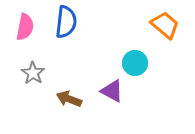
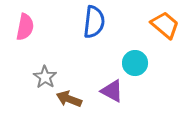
blue semicircle: moved 28 px right
gray star: moved 12 px right, 4 px down
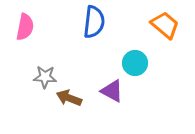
gray star: rotated 30 degrees counterclockwise
brown arrow: moved 1 px up
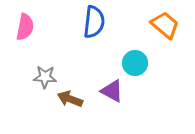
brown arrow: moved 1 px right, 1 px down
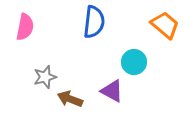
cyan circle: moved 1 px left, 1 px up
gray star: rotated 20 degrees counterclockwise
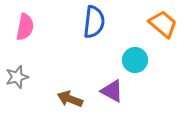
orange trapezoid: moved 2 px left, 1 px up
cyan circle: moved 1 px right, 2 px up
gray star: moved 28 px left
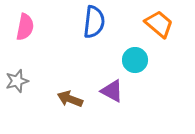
orange trapezoid: moved 4 px left
gray star: moved 4 px down
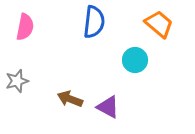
purple triangle: moved 4 px left, 16 px down
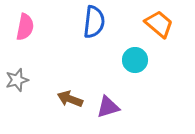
gray star: moved 1 px up
purple triangle: rotated 45 degrees counterclockwise
